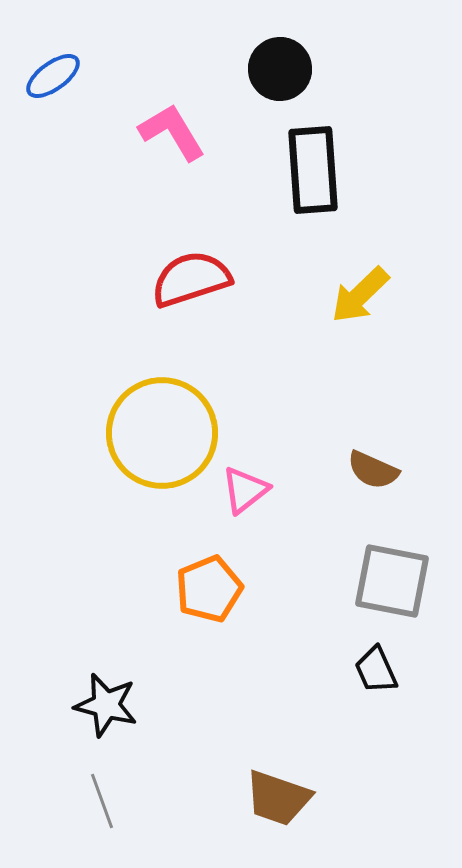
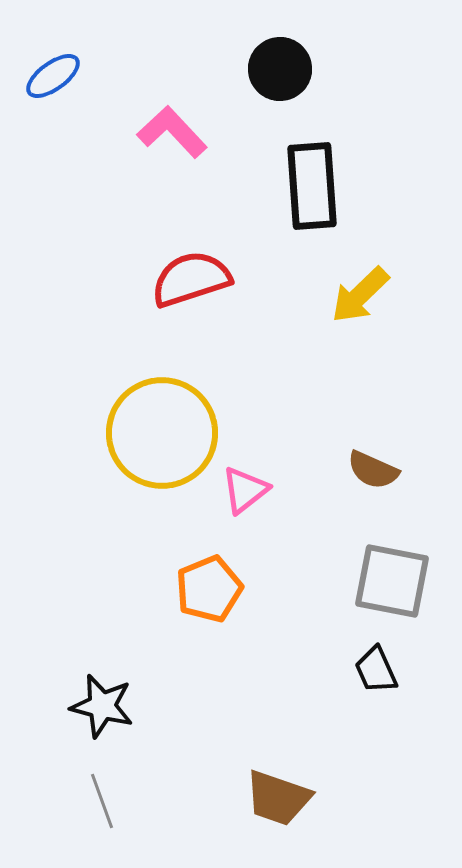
pink L-shape: rotated 12 degrees counterclockwise
black rectangle: moved 1 px left, 16 px down
black star: moved 4 px left, 1 px down
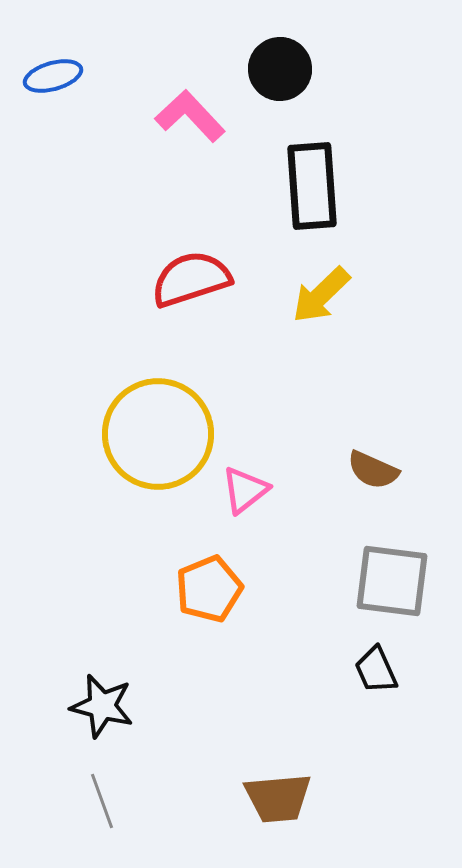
blue ellipse: rotated 20 degrees clockwise
pink L-shape: moved 18 px right, 16 px up
yellow arrow: moved 39 px left
yellow circle: moved 4 px left, 1 px down
gray square: rotated 4 degrees counterclockwise
brown trapezoid: rotated 24 degrees counterclockwise
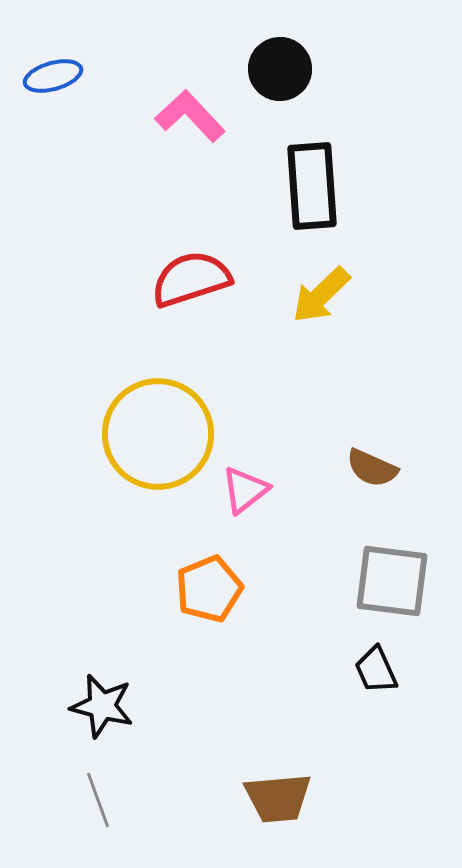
brown semicircle: moved 1 px left, 2 px up
gray line: moved 4 px left, 1 px up
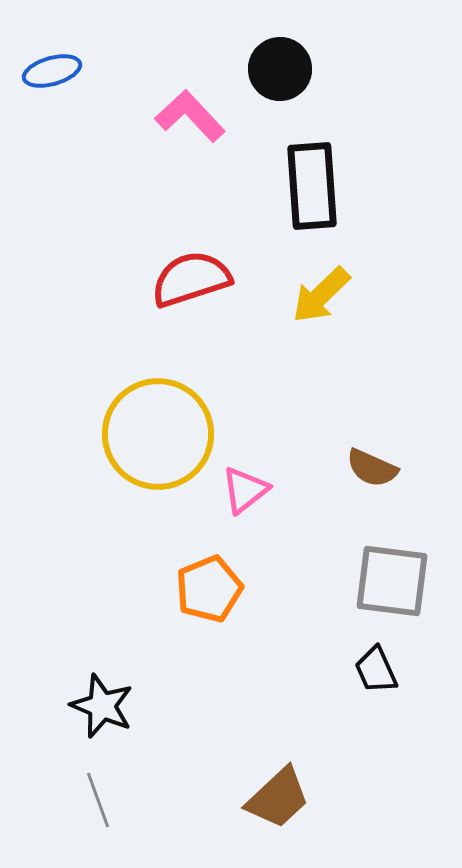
blue ellipse: moved 1 px left, 5 px up
black star: rotated 8 degrees clockwise
brown trapezoid: rotated 38 degrees counterclockwise
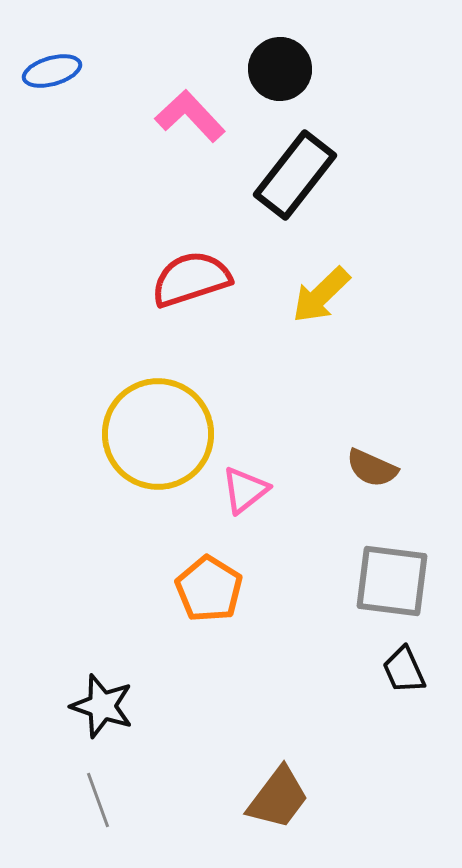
black rectangle: moved 17 px left, 11 px up; rotated 42 degrees clockwise
orange pentagon: rotated 18 degrees counterclockwise
black trapezoid: moved 28 px right
black star: rotated 4 degrees counterclockwise
brown trapezoid: rotated 10 degrees counterclockwise
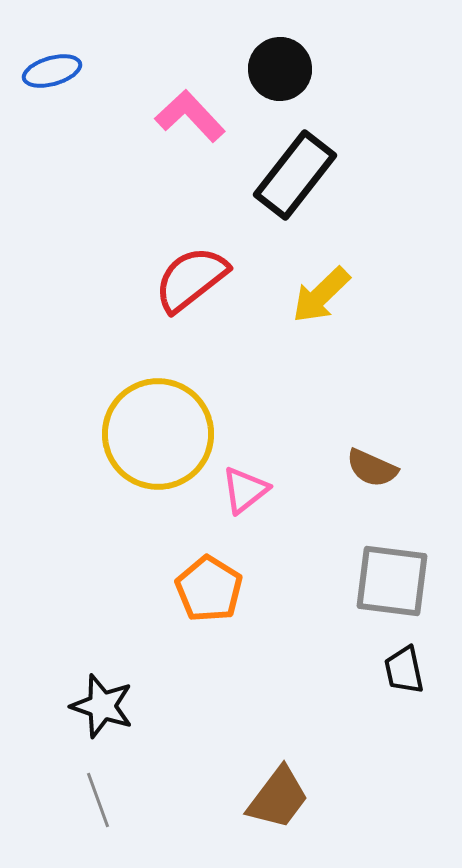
red semicircle: rotated 20 degrees counterclockwise
black trapezoid: rotated 12 degrees clockwise
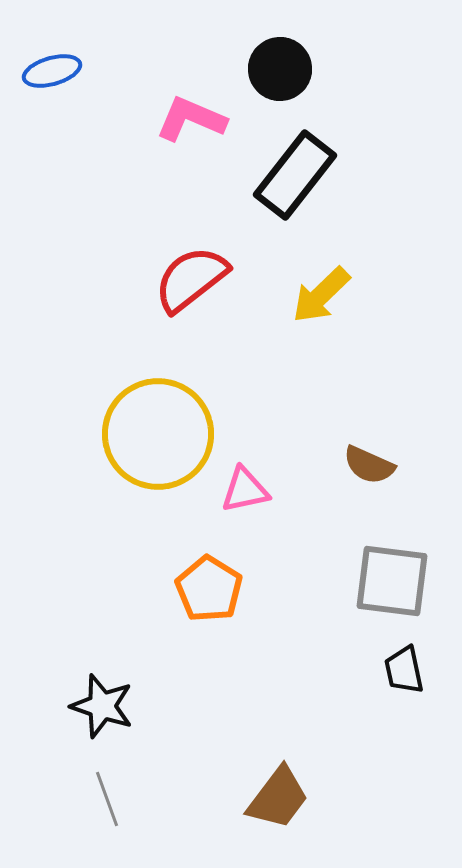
pink L-shape: moved 1 px right, 3 px down; rotated 24 degrees counterclockwise
brown semicircle: moved 3 px left, 3 px up
pink triangle: rotated 26 degrees clockwise
gray line: moved 9 px right, 1 px up
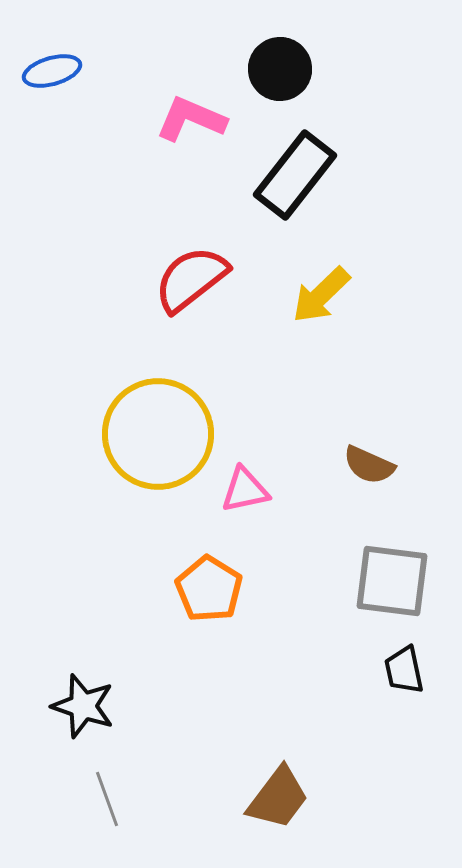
black star: moved 19 px left
